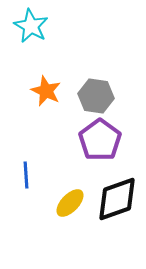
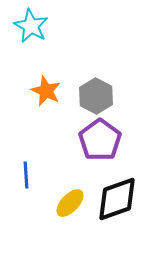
gray hexagon: rotated 20 degrees clockwise
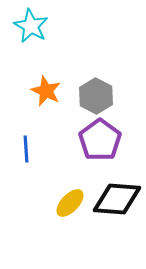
blue line: moved 26 px up
black diamond: rotated 24 degrees clockwise
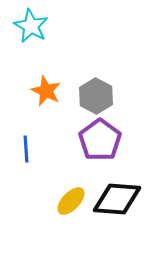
yellow ellipse: moved 1 px right, 2 px up
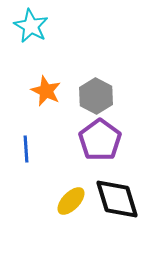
black diamond: rotated 69 degrees clockwise
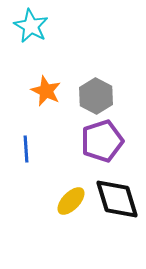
purple pentagon: moved 2 px right, 1 px down; rotated 18 degrees clockwise
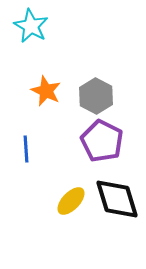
purple pentagon: rotated 27 degrees counterclockwise
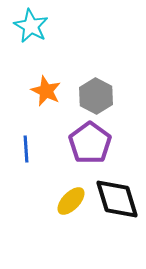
purple pentagon: moved 12 px left, 2 px down; rotated 9 degrees clockwise
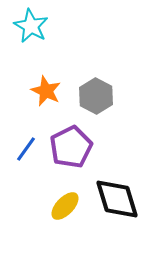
purple pentagon: moved 19 px left, 4 px down; rotated 9 degrees clockwise
blue line: rotated 40 degrees clockwise
yellow ellipse: moved 6 px left, 5 px down
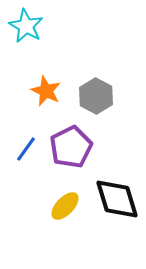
cyan star: moved 5 px left
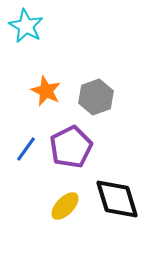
gray hexagon: moved 1 px down; rotated 12 degrees clockwise
